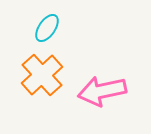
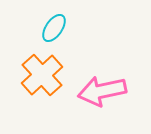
cyan ellipse: moved 7 px right
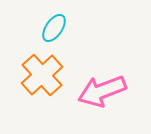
pink arrow: rotated 9 degrees counterclockwise
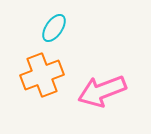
orange cross: rotated 21 degrees clockwise
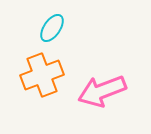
cyan ellipse: moved 2 px left
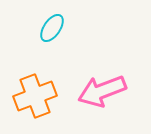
orange cross: moved 7 px left, 21 px down
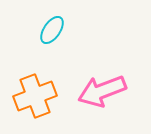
cyan ellipse: moved 2 px down
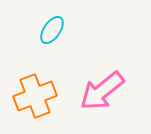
pink arrow: rotated 18 degrees counterclockwise
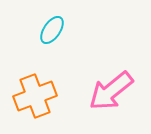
pink arrow: moved 9 px right
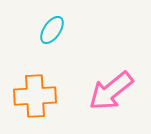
orange cross: rotated 18 degrees clockwise
